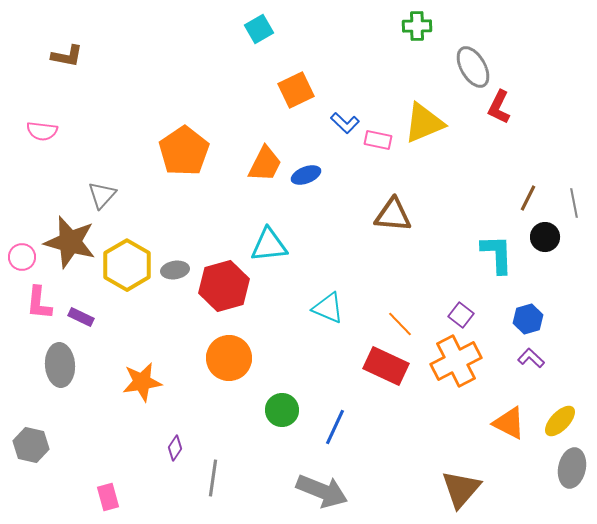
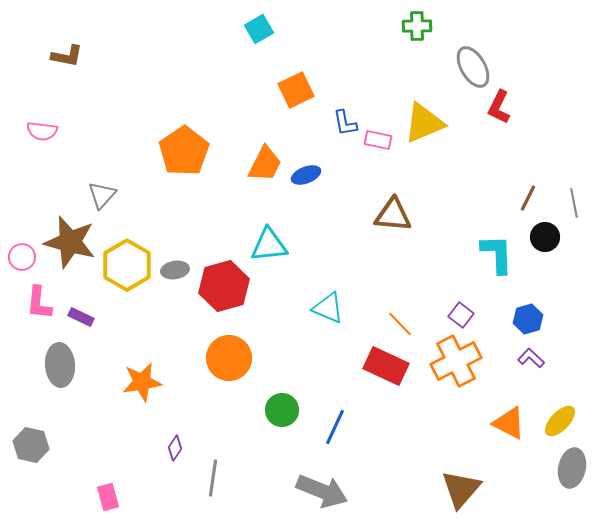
blue L-shape at (345, 123): rotated 36 degrees clockwise
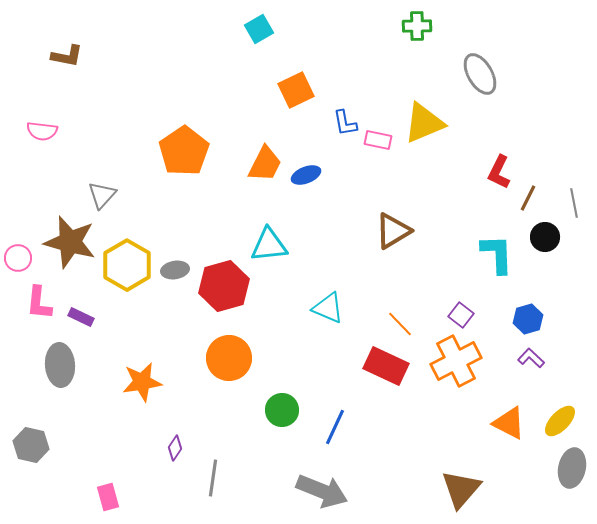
gray ellipse at (473, 67): moved 7 px right, 7 px down
red L-shape at (499, 107): moved 65 px down
brown triangle at (393, 215): moved 16 px down; rotated 36 degrees counterclockwise
pink circle at (22, 257): moved 4 px left, 1 px down
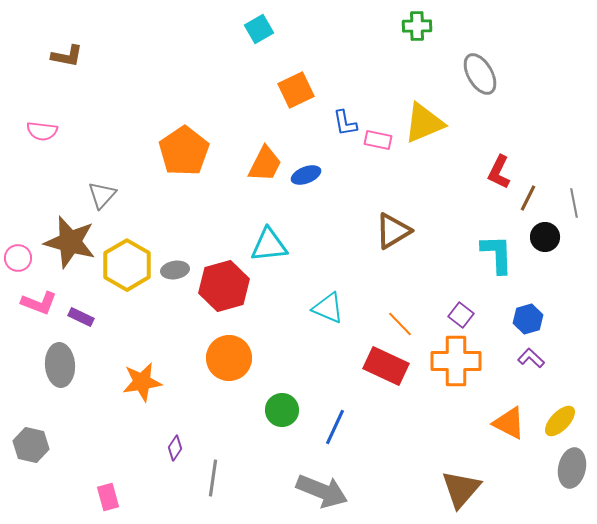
pink L-shape at (39, 303): rotated 75 degrees counterclockwise
orange cross at (456, 361): rotated 27 degrees clockwise
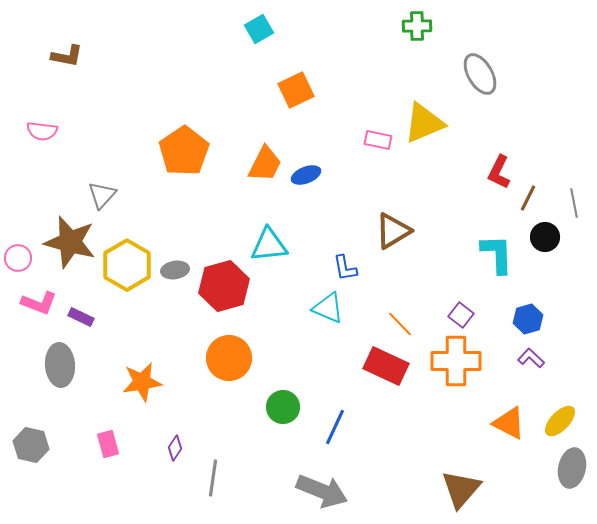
blue L-shape at (345, 123): moved 145 px down
green circle at (282, 410): moved 1 px right, 3 px up
pink rectangle at (108, 497): moved 53 px up
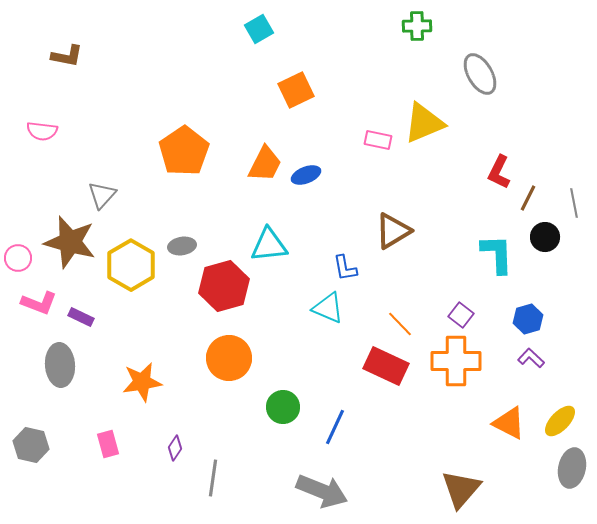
yellow hexagon at (127, 265): moved 4 px right
gray ellipse at (175, 270): moved 7 px right, 24 px up
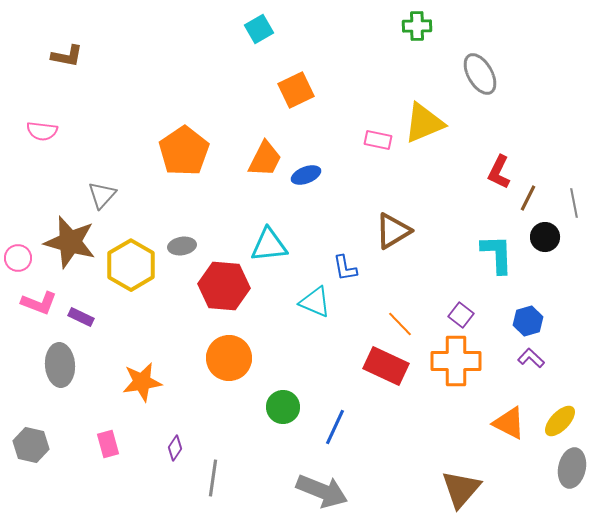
orange trapezoid at (265, 164): moved 5 px up
red hexagon at (224, 286): rotated 21 degrees clockwise
cyan triangle at (328, 308): moved 13 px left, 6 px up
blue hexagon at (528, 319): moved 2 px down
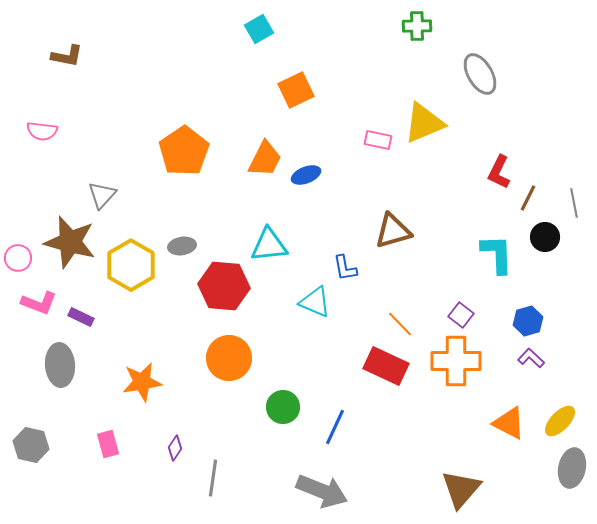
brown triangle at (393, 231): rotated 15 degrees clockwise
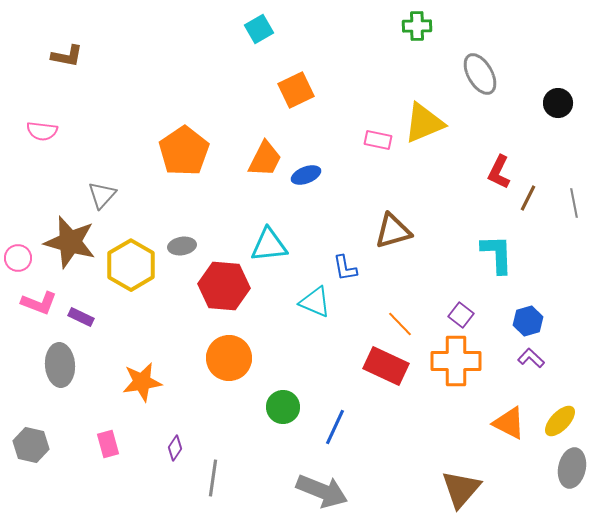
black circle at (545, 237): moved 13 px right, 134 px up
